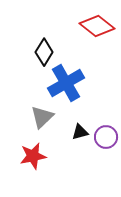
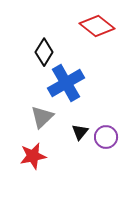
black triangle: rotated 36 degrees counterclockwise
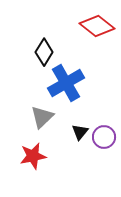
purple circle: moved 2 px left
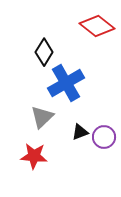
black triangle: rotated 30 degrees clockwise
red star: moved 1 px right; rotated 16 degrees clockwise
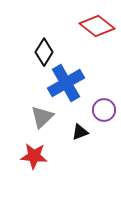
purple circle: moved 27 px up
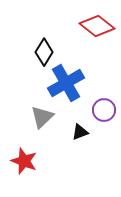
red star: moved 10 px left, 5 px down; rotated 16 degrees clockwise
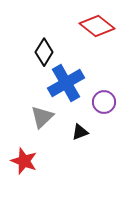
purple circle: moved 8 px up
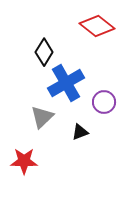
red star: rotated 20 degrees counterclockwise
